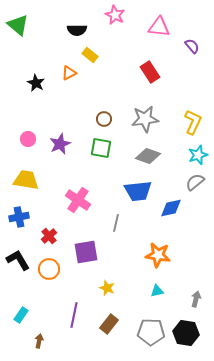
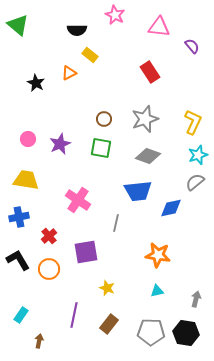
gray star: rotated 12 degrees counterclockwise
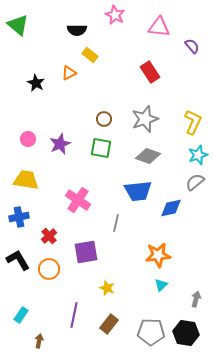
orange star: rotated 15 degrees counterclockwise
cyan triangle: moved 4 px right, 6 px up; rotated 32 degrees counterclockwise
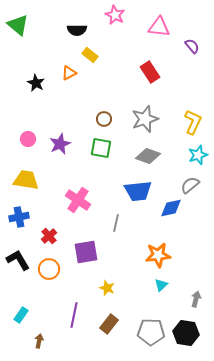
gray semicircle: moved 5 px left, 3 px down
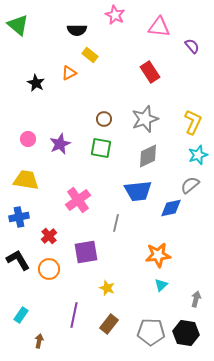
gray diamond: rotated 45 degrees counterclockwise
pink cross: rotated 20 degrees clockwise
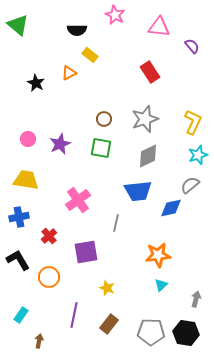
orange circle: moved 8 px down
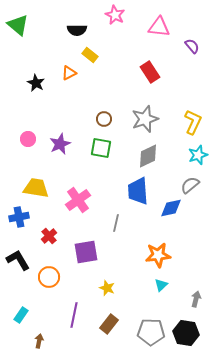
yellow trapezoid: moved 10 px right, 8 px down
blue trapezoid: rotated 92 degrees clockwise
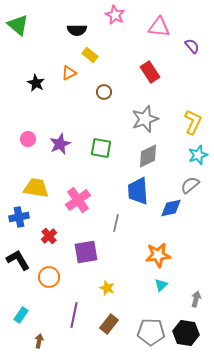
brown circle: moved 27 px up
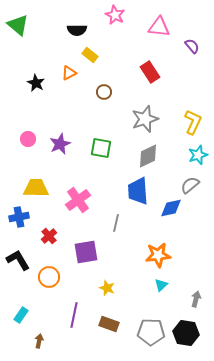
yellow trapezoid: rotated 8 degrees counterclockwise
brown rectangle: rotated 72 degrees clockwise
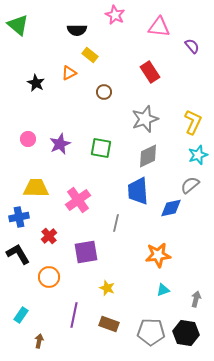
black L-shape: moved 6 px up
cyan triangle: moved 2 px right, 5 px down; rotated 24 degrees clockwise
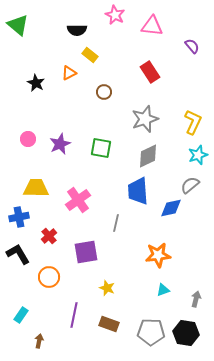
pink triangle: moved 7 px left, 1 px up
